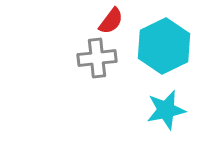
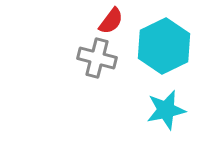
gray cross: rotated 21 degrees clockwise
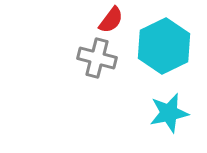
red semicircle: moved 1 px up
cyan star: moved 3 px right, 3 px down
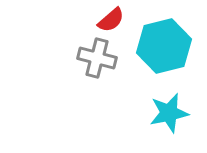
red semicircle: rotated 12 degrees clockwise
cyan hexagon: rotated 12 degrees clockwise
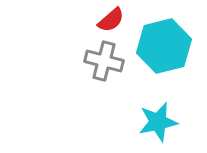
gray cross: moved 7 px right, 3 px down
cyan star: moved 11 px left, 9 px down
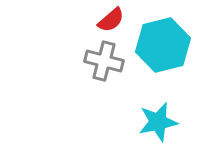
cyan hexagon: moved 1 px left, 1 px up
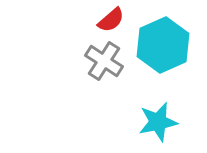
cyan hexagon: rotated 10 degrees counterclockwise
gray cross: rotated 18 degrees clockwise
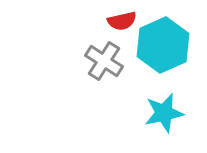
red semicircle: moved 11 px right, 1 px down; rotated 28 degrees clockwise
cyan star: moved 6 px right, 9 px up
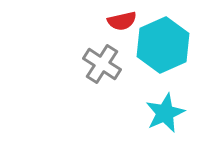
gray cross: moved 2 px left, 3 px down
cyan star: moved 1 px right; rotated 12 degrees counterclockwise
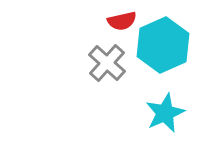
gray cross: moved 5 px right, 1 px up; rotated 9 degrees clockwise
